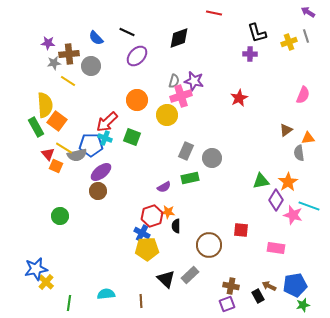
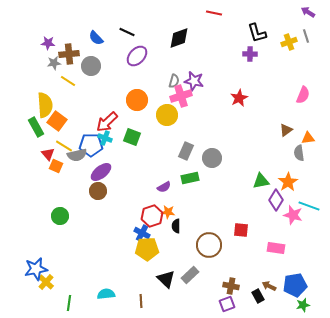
yellow line at (64, 148): moved 2 px up
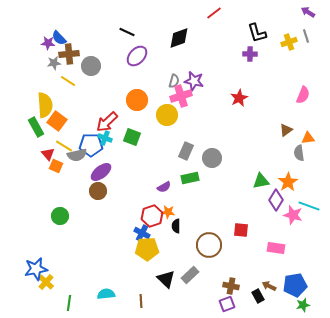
red line at (214, 13): rotated 49 degrees counterclockwise
blue semicircle at (96, 38): moved 37 px left
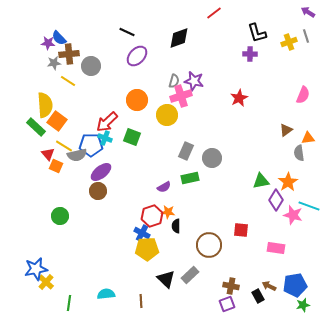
green rectangle at (36, 127): rotated 18 degrees counterclockwise
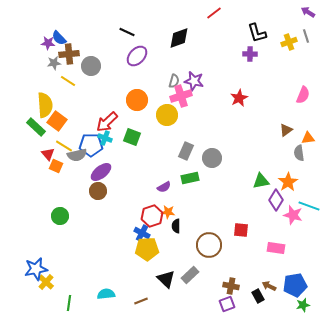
brown line at (141, 301): rotated 72 degrees clockwise
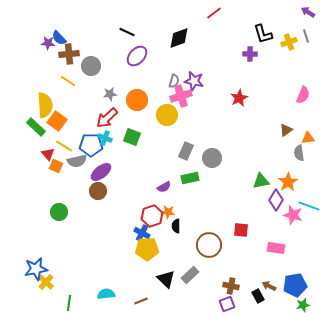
black L-shape at (257, 33): moved 6 px right, 1 px down
gray star at (54, 63): moved 56 px right, 31 px down
red arrow at (107, 122): moved 4 px up
gray semicircle at (77, 155): moved 6 px down
green circle at (60, 216): moved 1 px left, 4 px up
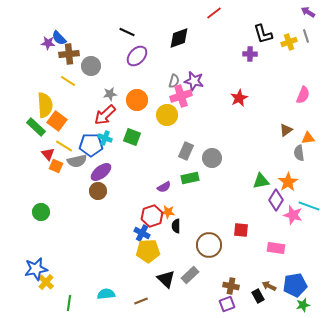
red arrow at (107, 118): moved 2 px left, 3 px up
green circle at (59, 212): moved 18 px left
yellow pentagon at (147, 249): moved 1 px right, 2 px down
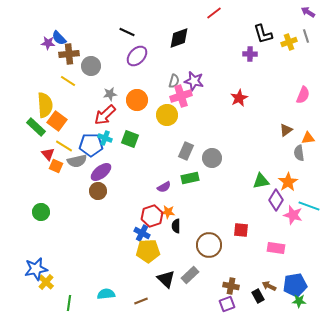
green square at (132, 137): moved 2 px left, 2 px down
green star at (303, 305): moved 4 px left, 4 px up; rotated 16 degrees clockwise
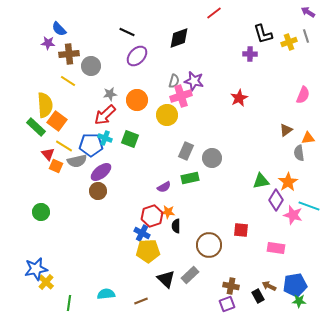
blue semicircle at (59, 38): moved 9 px up
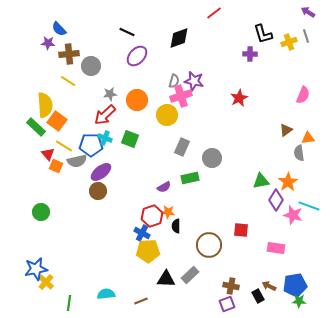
gray rectangle at (186, 151): moved 4 px left, 4 px up
black triangle at (166, 279): rotated 42 degrees counterclockwise
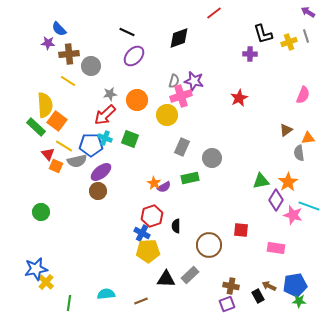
purple ellipse at (137, 56): moved 3 px left
orange star at (168, 212): moved 14 px left, 29 px up; rotated 24 degrees clockwise
